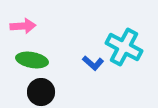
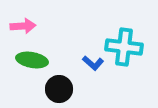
cyan cross: rotated 21 degrees counterclockwise
black circle: moved 18 px right, 3 px up
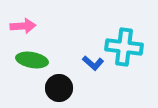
black circle: moved 1 px up
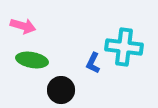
pink arrow: rotated 20 degrees clockwise
blue L-shape: rotated 75 degrees clockwise
black circle: moved 2 px right, 2 px down
